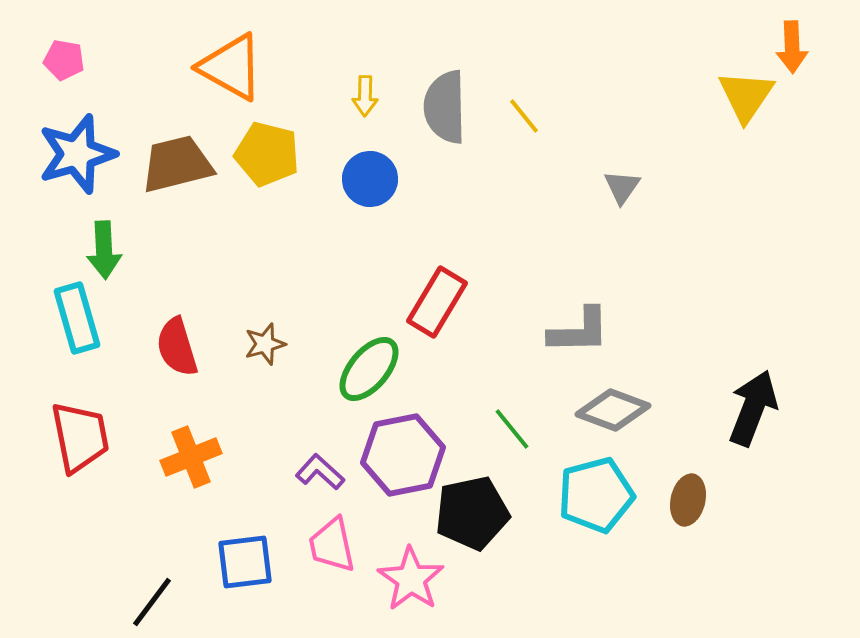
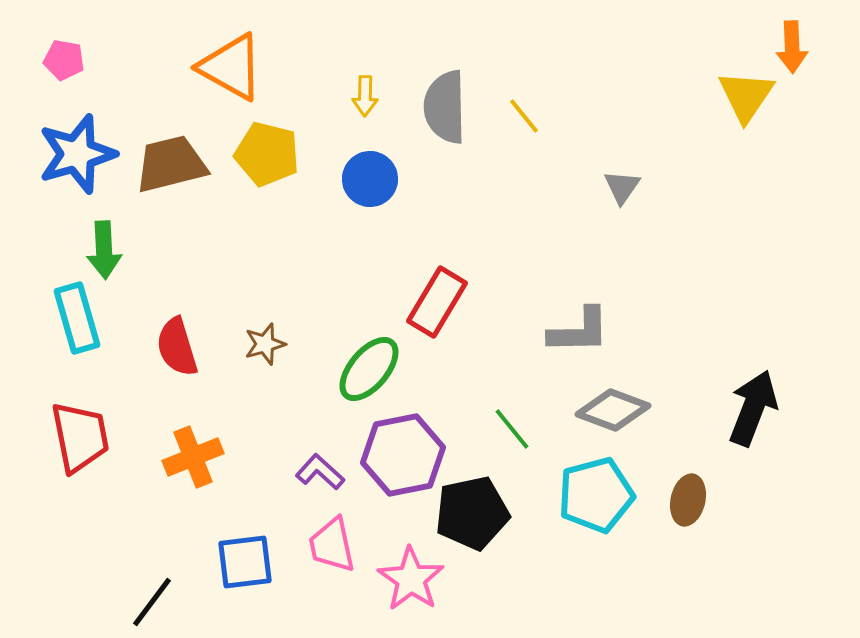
brown trapezoid: moved 6 px left
orange cross: moved 2 px right
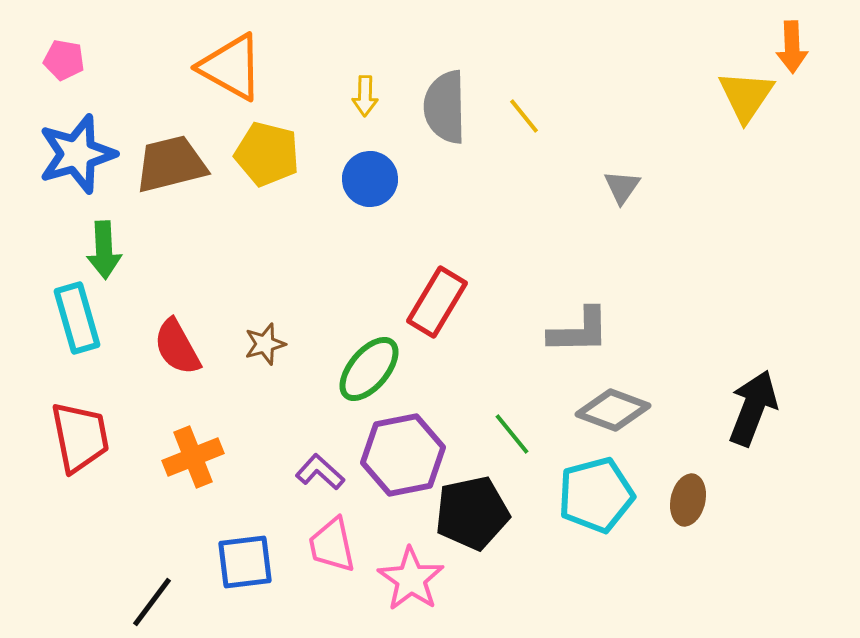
red semicircle: rotated 12 degrees counterclockwise
green line: moved 5 px down
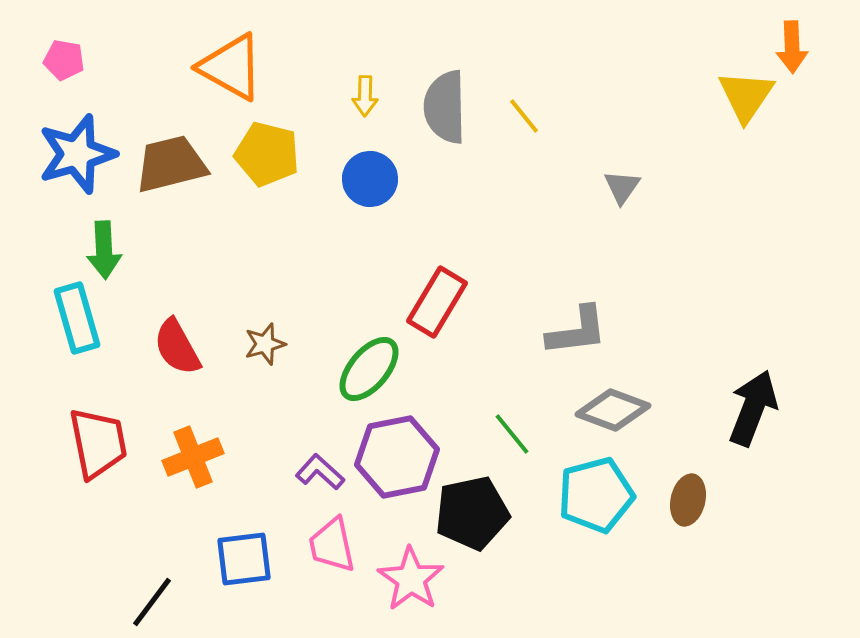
gray L-shape: moved 2 px left; rotated 6 degrees counterclockwise
red trapezoid: moved 18 px right, 6 px down
purple hexagon: moved 6 px left, 2 px down
blue square: moved 1 px left, 3 px up
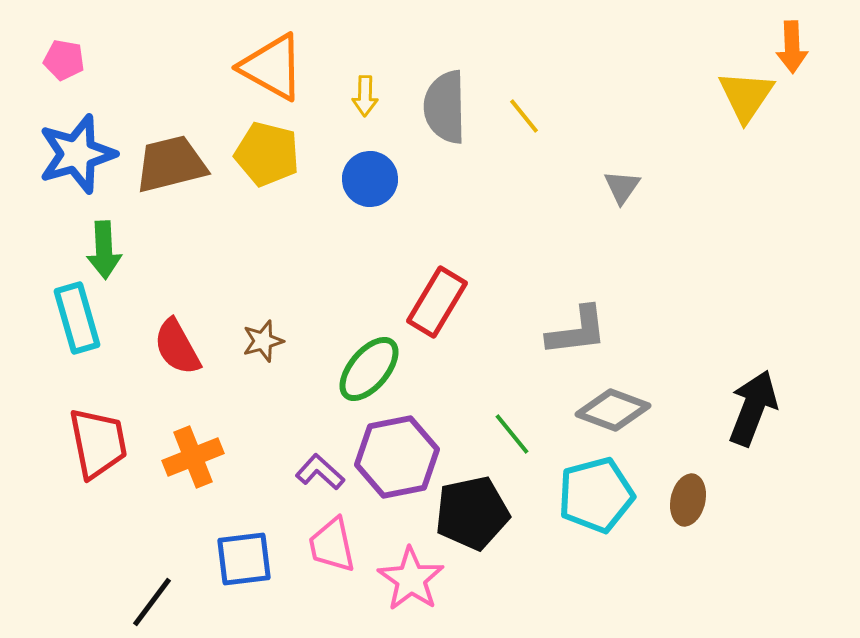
orange triangle: moved 41 px right
brown star: moved 2 px left, 3 px up
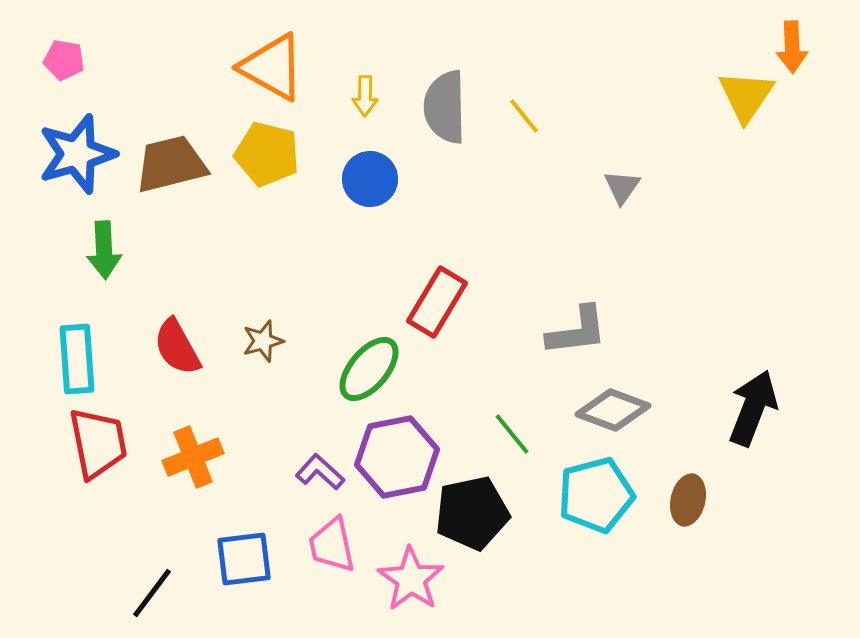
cyan rectangle: moved 41 px down; rotated 12 degrees clockwise
black line: moved 9 px up
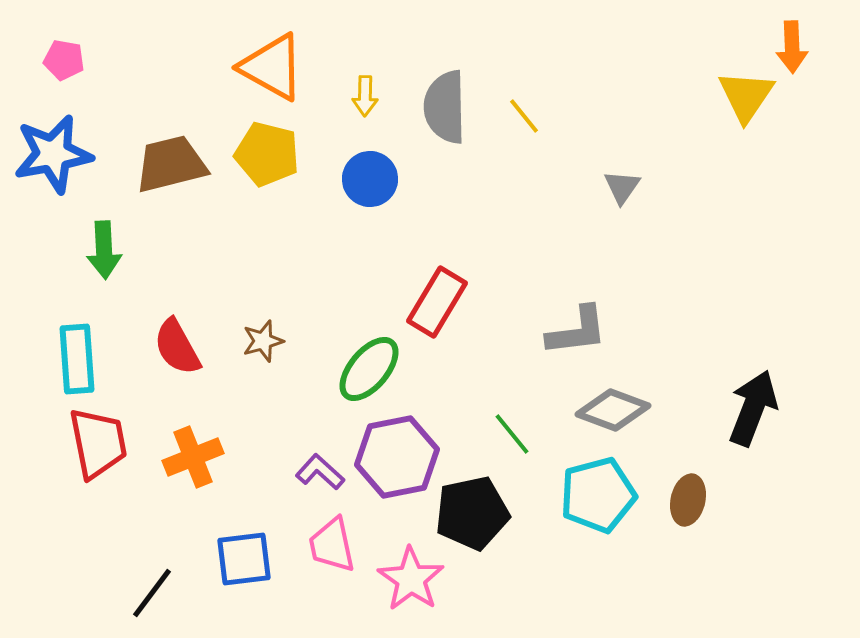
blue star: moved 24 px left; rotated 6 degrees clockwise
cyan pentagon: moved 2 px right
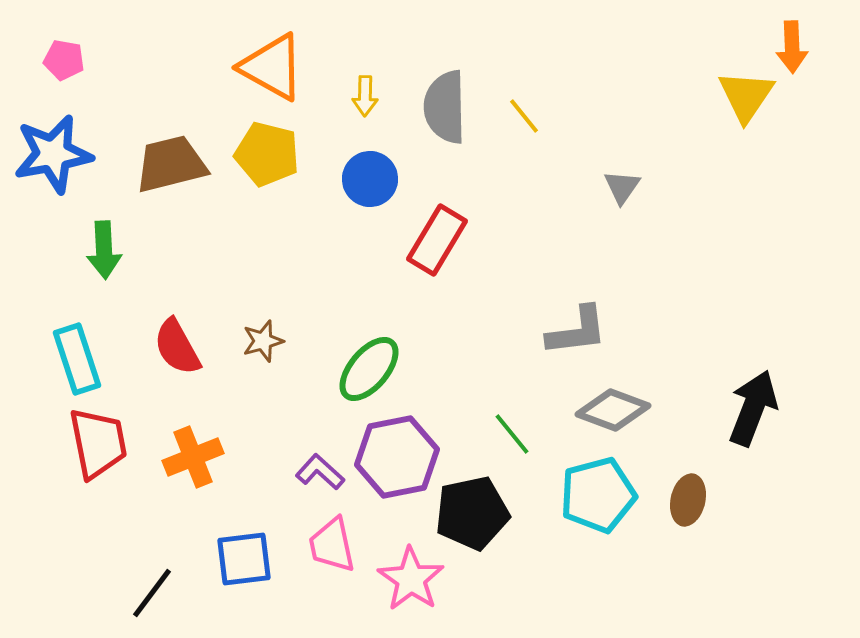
red rectangle: moved 62 px up
cyan rectangle: rotated 14 degrees counterclockwise
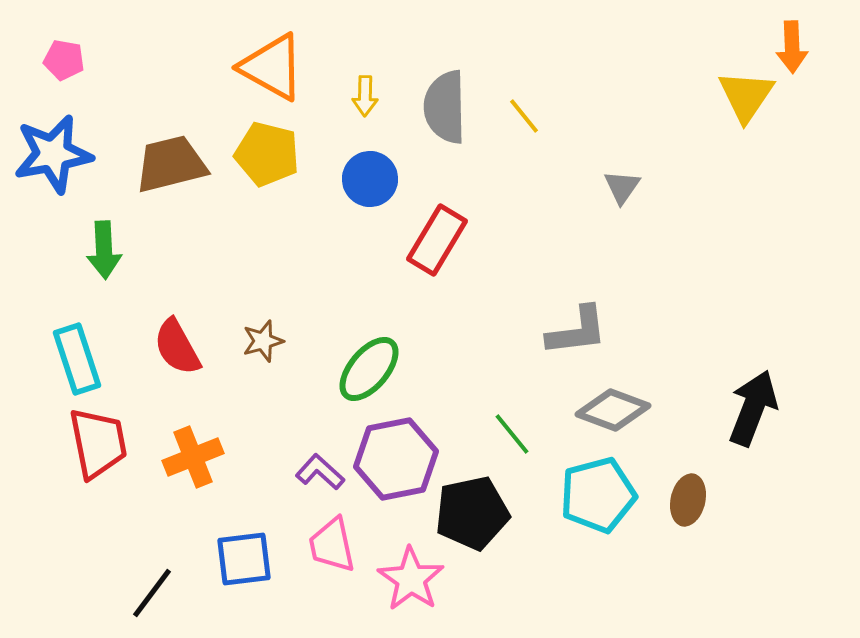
purple hexagon: moved 1 px left, 2 px down
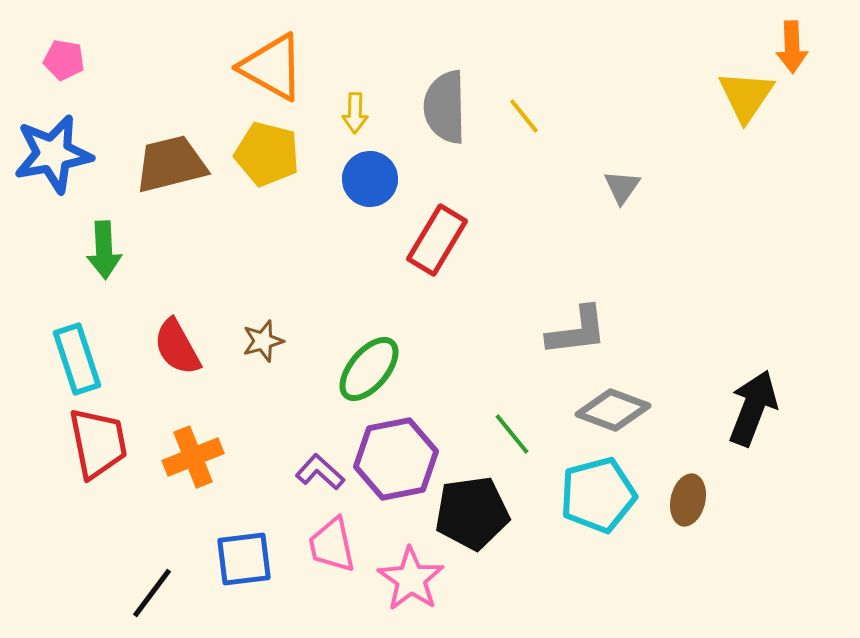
yellow arrow: moved 10 px left, 17 px down
black pentagon: rotated 4 degrees clockwise
